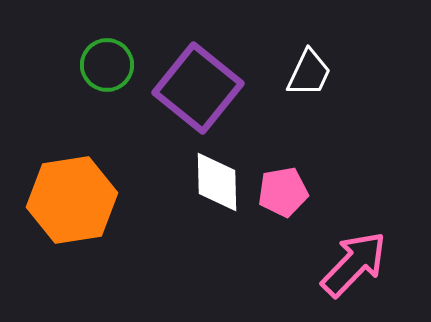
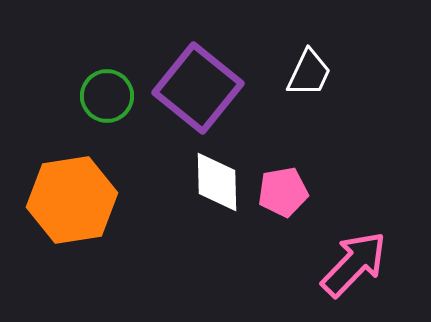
green circle: moved 31 px down
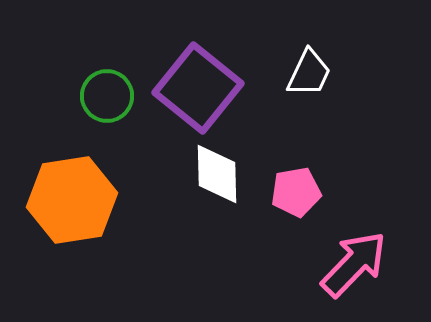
white diamond: moved 8 px up
pink pentagon: moved 13 px right
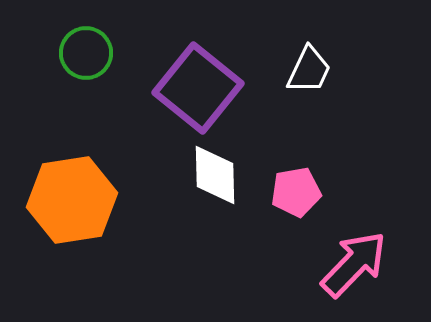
white trapezoid: moved 3 px up
green circle: moved 21 px left, 43 px up
white diamond: moved 2 px left, 1 px down
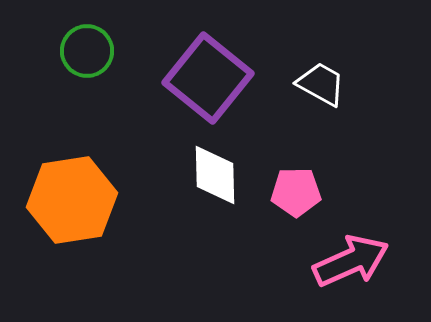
green circle: moved 1 px right, 2 px up
white trapezoid: moved 12 px right, 14 px down; rotated 86 degrees counterclockwise
purple square: moved 10 px right, 10 px up
pink pentagon: rotated 9 degrees clockwise
pink arrow: moved 3 px left, 3 px up; rotated 22 degrees clockwise
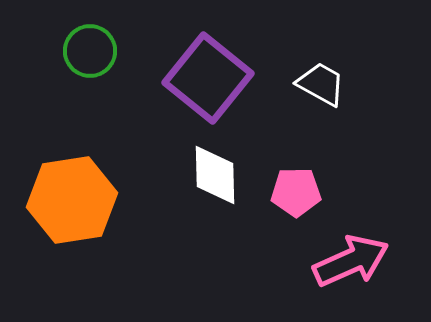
green circle: moved 3 px right
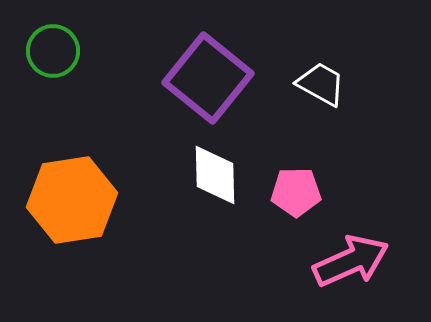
green circle: moved 37 px left
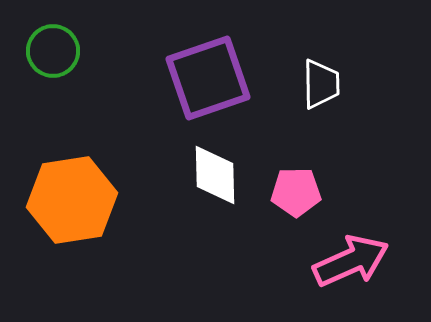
purple square: rotated 32 degrees clockwise
white trapezoid: rotated 60 degrees clockwise
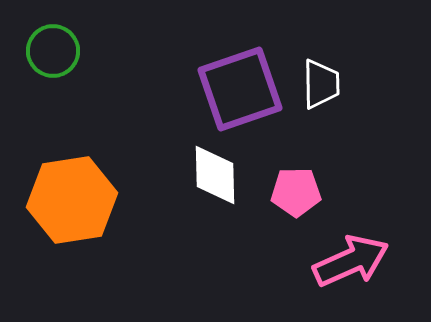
purple square: moved 32 px right, 11 px down
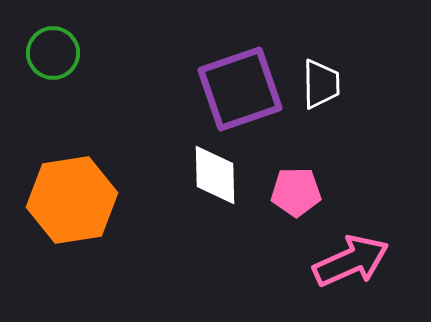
green circle: moved 2 px down
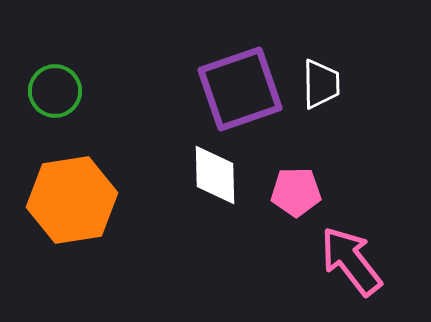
green circle: moved 2 px right, 38 px down
pink arrow: rotated 104 degrees counterclockwise
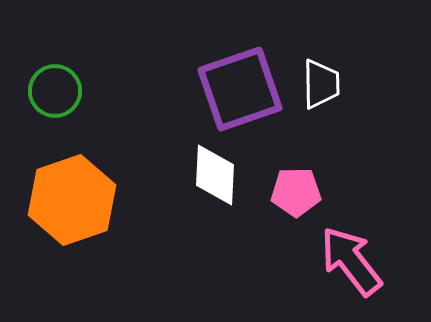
white diamond: rotated 4 degrees clockwise
orange hexagon: rotated 10 degrees counterclockwise
